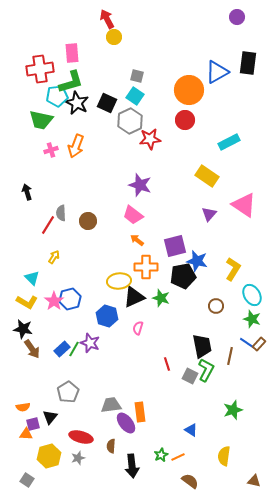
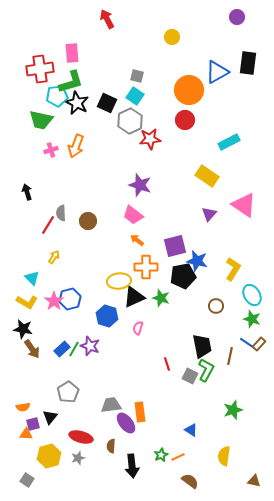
yellow circle at (114, 37): moved 58 px right
purple star at (90, 343): moved 3 px down
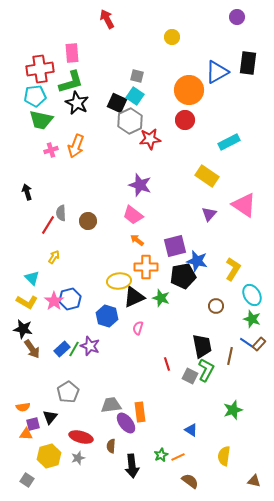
cyan pentagon at (57, 96): moved 22 px left
black square at (107, 103): moved 10 px right
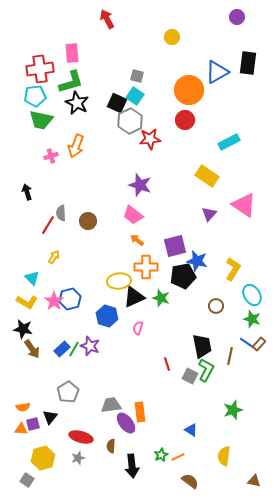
pink cross at (51, 150): moved 6 px down
orange triangle at (26, 434): moved 5 px left, 5 px up
yellow hexagon at (49, 456): moved 6 px left, 2 px down
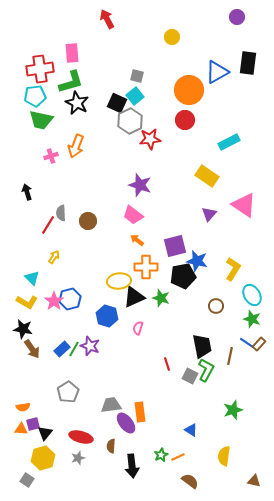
cyan square at (135, 96): rotated 18 degrees clockwise
black triangle at (50, 417): moved 5 px left, 16 px down
